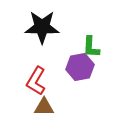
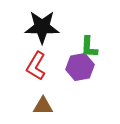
green L-shape: moved 2 px left
red L-shape: moved 15 px up
brown triangle: moved 1 px left, 1 px up
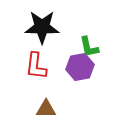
green L-shape: rotated 15 degrees counterclockwise
red L-shape: rotated 24 degrees counterclockwise
brown triangle: moved 3 px right, 3 px down
